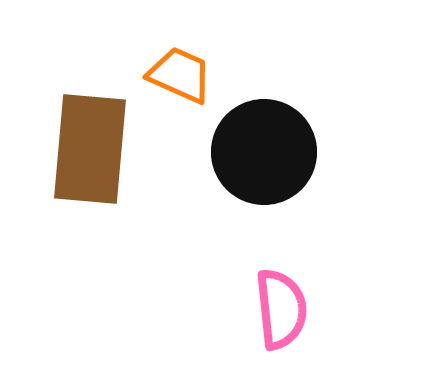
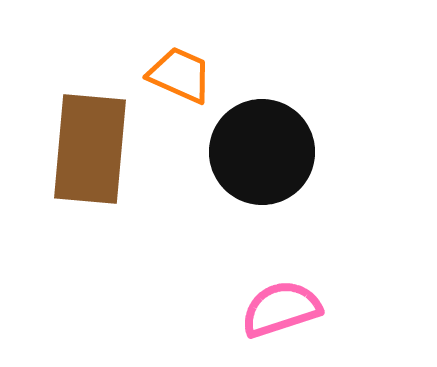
black circle: moved 2 px left
pink semicircle: rotated 102 degrees counterclockwise
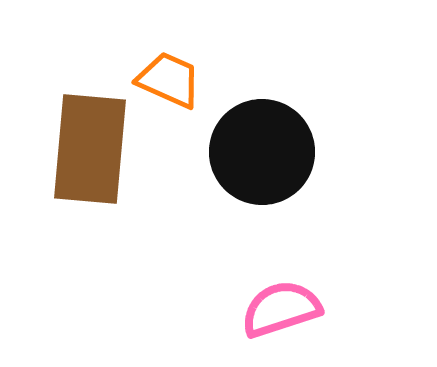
orange trapezoid: moved 11 px left, 5 px down
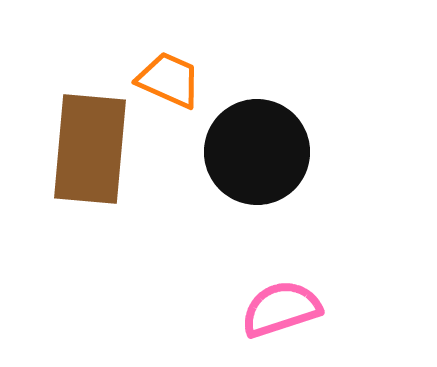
black circle: moved 5 px left
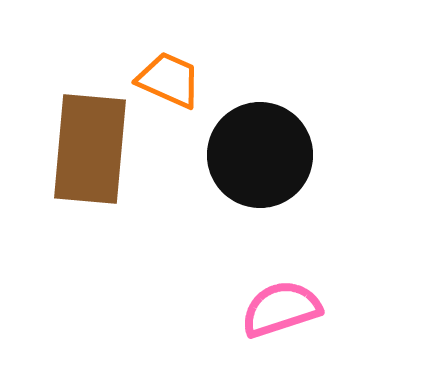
black circle: moved 3 px right, 3 px down
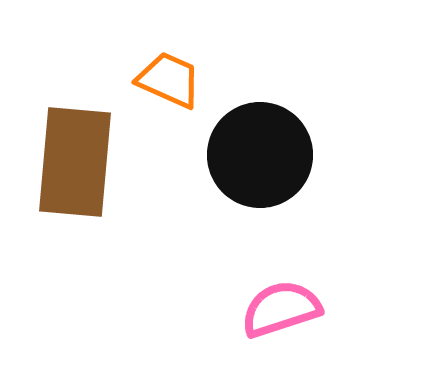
brown rectangle: moved 15 px left, 13 px down
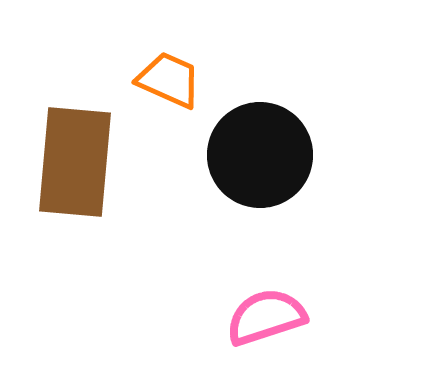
pink semicircle: moved 15 px left, 8 px down
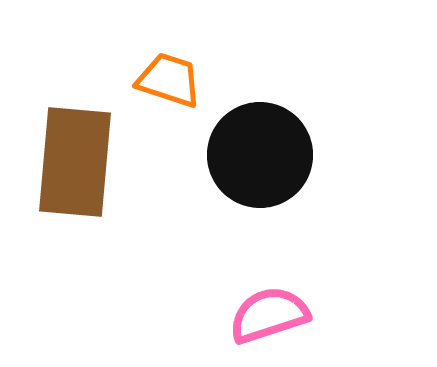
orange trapezoid: rotated 6 degrees counterclockwise
pink semicircle: moved 3 px right, 2 px up
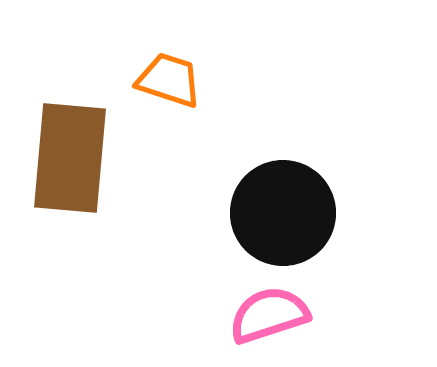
black circle: moved 23 px right, 58 px down
brown rectangle: moved 5 px left, 4 px up
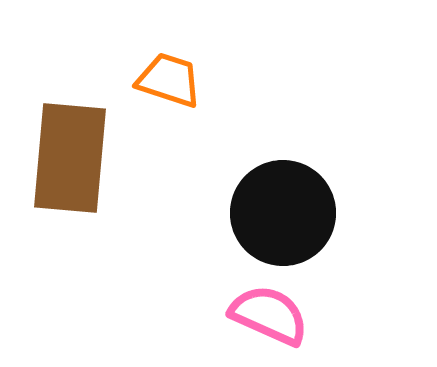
pink semicircle: rotated 42 degrees clockwise
